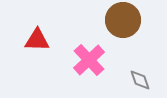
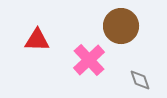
brown circle: moved 2 px left, 6 px down
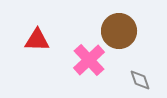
brown circle: moved 2 px left, 5 px down
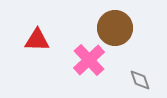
brown circle: moved 4 px left, 3 px up
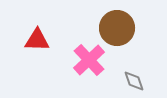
brown circle: moved 2 px right
gray diamond: moved 6 px left, 1 px down
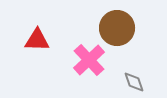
gray diamond: moved 1 px down
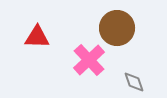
red triangle: moved 3 px up
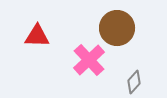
red triangle: moved 1 px up
gray diamond: rotated 60 degrees clockwise
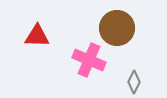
pink cross: rotated 24 degrees counterclockwise
gray diamond: rotated 15 degrees counterclockwise
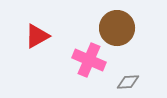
red triangle: rotated 32 degrees counterclockwise
gray diamond: moved 6 px left; rotated 60 degrees clockwise
